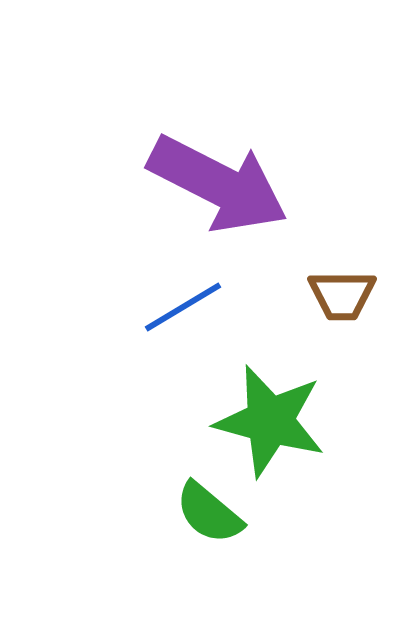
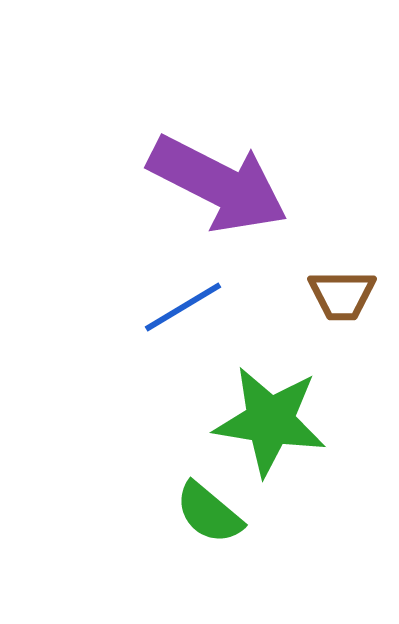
green star: rotated 6 degrees counterclockwise
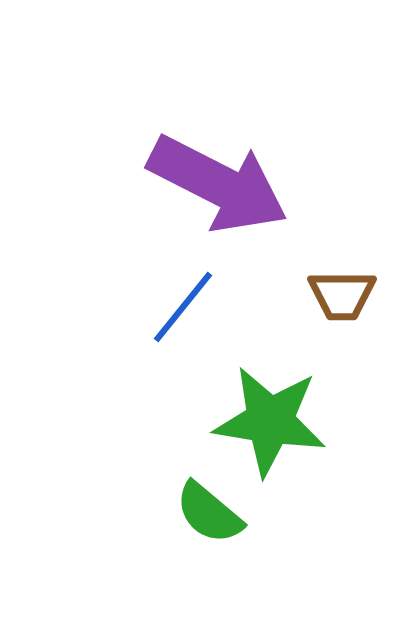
blue line: rotated 20 degrees counterclockwise
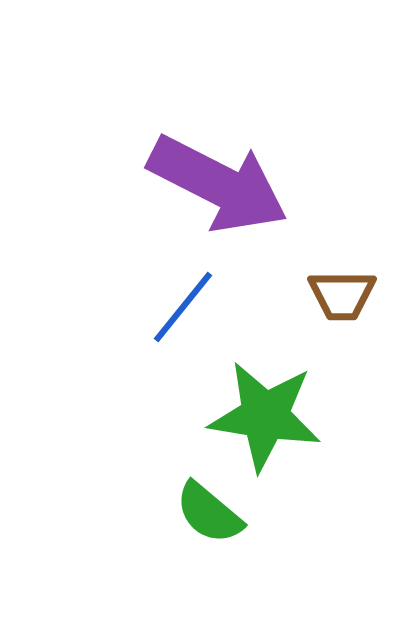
green star: moved 5 px left, 5 px up
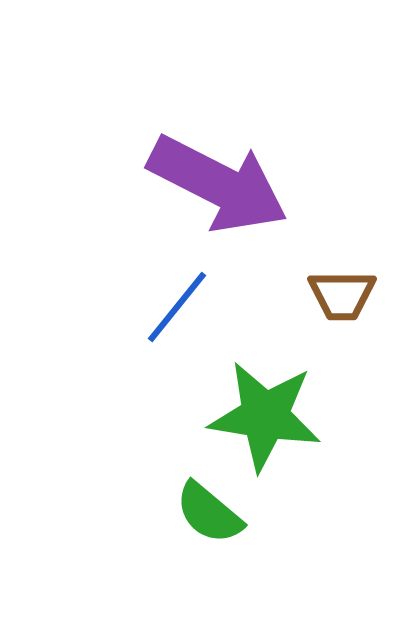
blue line: moved 6 px left
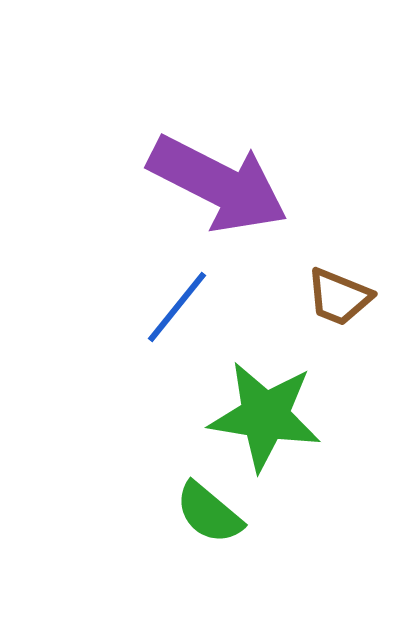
brown trapezoid: moved 3 px left, 2 px down; rotated 22 degrees clockwise
